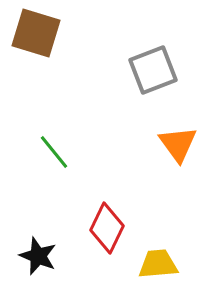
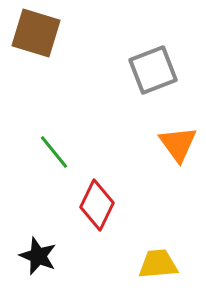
red diamond: moved 10 px left, 23 px up
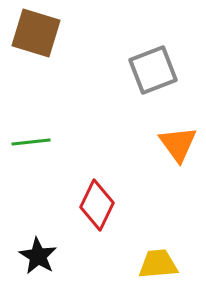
green line: moved 23 px left, 10 px up; rotated 57 degrees counterclockwise
black star: rotated 9 degrees clockwise
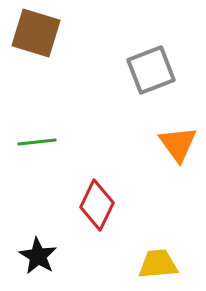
gray square: moved 2 px left
green line: moved 6 px right
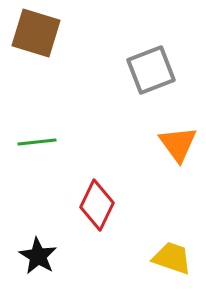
yellow trapezoid: moved 14 px right, 6 px up; rotated 24 degrees clockwise
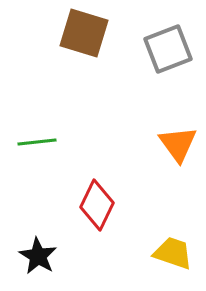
brown square: moved 48 px right
gray square: moved 17 px right, 21 px up
yellow trapezoid: moved 1 px right, 5 px up
